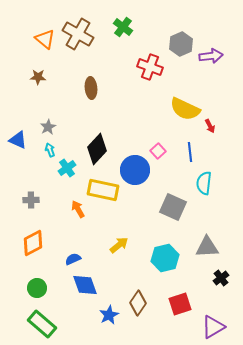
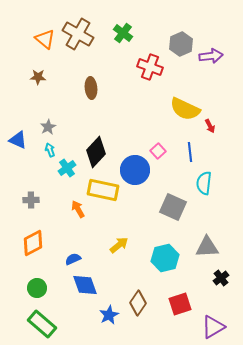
green cross: moved 6 px down
black diamond: moved 1 px left, 3 px down
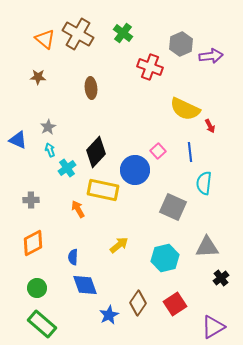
blue semicircle: moved 2 px up; rotated 63 degrees counterclockwise
red square: moved 5 px left; rotated 15 degrees counterclockwise
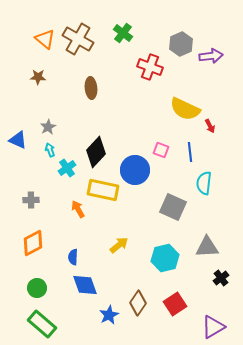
brown cross: moved 5 px down
pink square: moved 3 px right, 1 px up; rotated 28 degrees counterclockwise
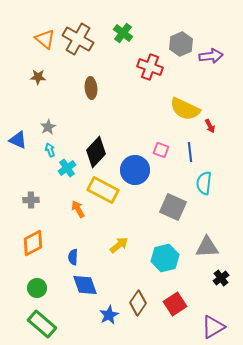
yellow rectangle: rotated 16 degrees clockwise
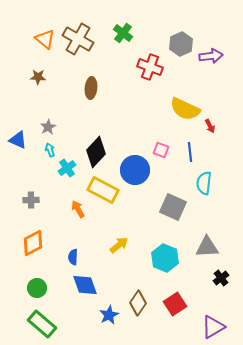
brown ellipse: rotated 10 degrees clockwise
cyan hexagon: rotated 24 degrees counterclockwise
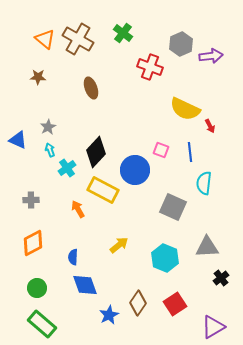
brown ellipse: rotated 25 degrees counterclockwise
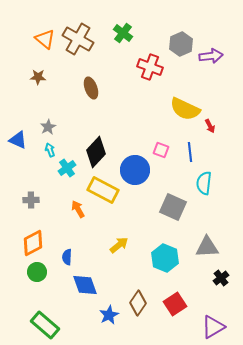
blue semicircle: moved 6 px left
green circle: moved 16 px up
green rectangle: moved 3 px right, 1 px down
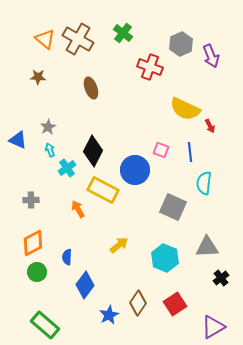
purple arrow: rotated 75 degrees clockwise
black diamond: moved 3 px left, 1 px up; rotated 16 degrees counterclockwise
blue diamond: rotated 56 degrees clockwise
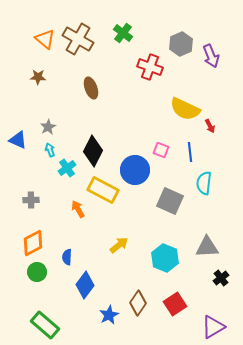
gray square: moved 3 px left, 6 px up
